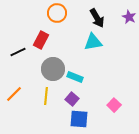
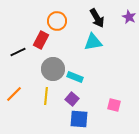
orange circle: moved 8 px down
pink square: rotated 32 degrees counterclockwise
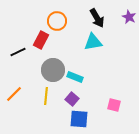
gray circle: moved 1 px down
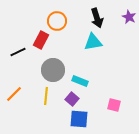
black arrow: rotated 12 degrees clockwise
cyan rectangle: moved 5 px right, 4 px down
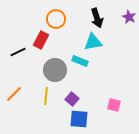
orange circle: moved 1 px left, 2 px up
gray circle: moved 2 px right
cyan rectangle: moved 20 px up
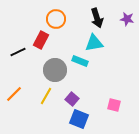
purple star: moved 2 px left, 2 px down; rotated 16 degrees counterclockwise
cyan triangle: moved 1 px right, 1 px down
yellow line: rotated 24 degrees clockwise
blue square: rotated 18 degrees clockwise
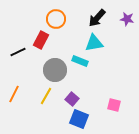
black arrow: rotated 60 degrees clockwise
orange line: rotated 18 degrees counterclockwise
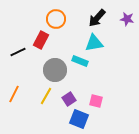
purple square: moved 3 px left; rotated 16 degrees clockwise
pink square: moved 18 px left, 4 px up
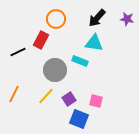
cyan triangle: rotated 18 degrees clockwise
yellow line: rotated 12 degrees clockwise
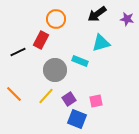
black arrow: moved 4 px up; rotated 12 degrees clockwise
cyan triangle: moved 7 px right; rotated 24 degrees counterclockwise
orange line: rotated 72 degrees counterclockwise
pink square: rotated 24 degrees counterclockwise
blue square: moved 2 px left
